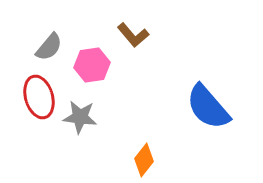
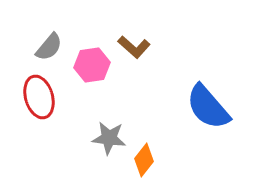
brown L-shape: moved 1 px right, 12 px down; rotated 8 degrees counterclockwise
gray star: moved 29 px right, 21 px down
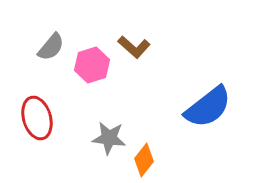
gray semicircle: moved 2 px right
pink hexagon: rotated 8 degrees counterclockwise
red ellipse: moved 2 px left, 21 px down
blue semicircle: rotated 87 degrees counterclockwise
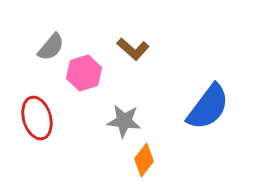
brown L-shape: moved 1 px left, 2 px down
pink hexagon: moved 8 px left, 8 px down
blue semicircle: rotated 15 degrees counterclockwise
gray star: moved 15 px right, 17 px up
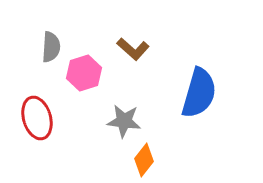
gray semicircle: rotated 36 degrees counterclockwise
blue semicircle: moved 9 px left, 14 px up; rotated 21 degrees counterclockwise
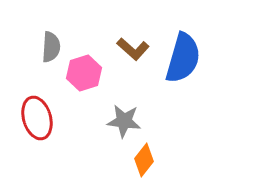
blue semicircle: moved 16 px left, 35 px up
